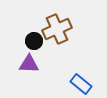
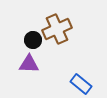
black circle: moved 1 px left, 1 px up
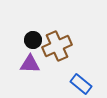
brown cross: moved 17 px down
purple triangle: moved 1 px right
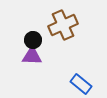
brown cross: moved 6 px right, 21 px up
purple triangle: moved 2 px right, 8 px up
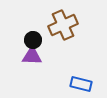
blue rectangle: rotated 25 degrees counterclockwise
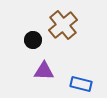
brown cross: rotated 16 degrees counterclockwise
purple triangle: moved 12 px right, 15 px down
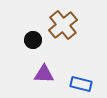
purple triangle: moved 3 px down
